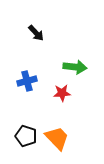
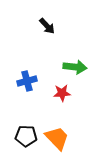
black arrow: moved 11 px right, 7 px up
black pentagon: rotated 15 degrees counterclockwise
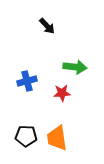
orange trapezoid: rotated 144 degrees counterclockwise
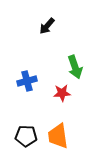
black arrow: rotated 84 degrees clockwise
green arrow: rotated 65 degrees clockwise
orange trapezoid: moved 1 px right, 2 px up
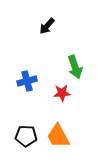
orange trapezoid: rotated 20 degrees counterclockwise
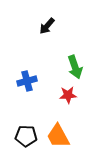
red star: moved 6 px right, 2 px down
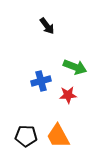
black arrow: rotated 78 degrees counterclockwise
green arrow: rotated 50 degrees counterclockwise
blue cross: moved 14 px right
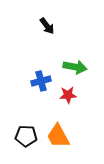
green arrow: rotated 10 degrees counterclockwise
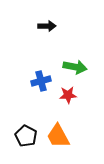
black arrow: rotated 54 degrees counterclockwise
black pentagon: rotated 25 degrees clockwise
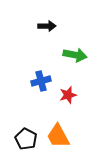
green arrow: moved 12 px up
red star: rotated 12 degrees counterclockwise
black pentagon: moved 3 px down
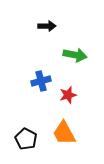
orange trapezoid: moved 6 px right, 3 px up
